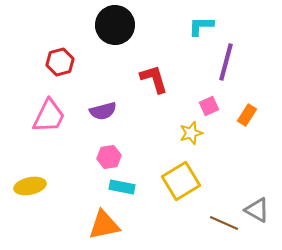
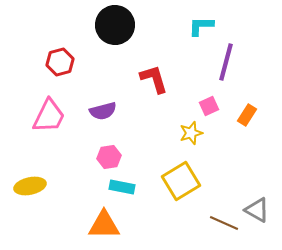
orange triangle: rotated 12 degrees clockwise
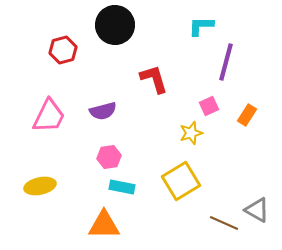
red hexagon: moved 3 px right, 12 px up
yellow ellipse: moved 10 px right
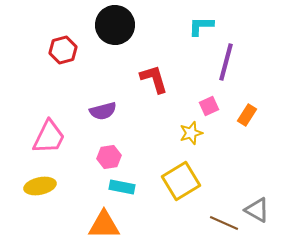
pink trapezoid: moved 21 px down
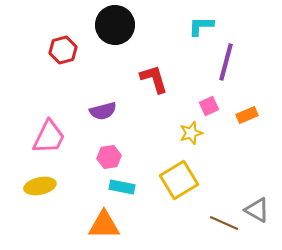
orange rectangle: rotated 35 degrees clockwise
yellow square: moved 2 px left, 1 px up
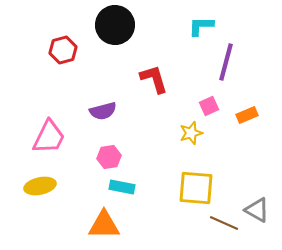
yellow square: moved 17 px right, 8 px down; rotated 36 degrees clockwise
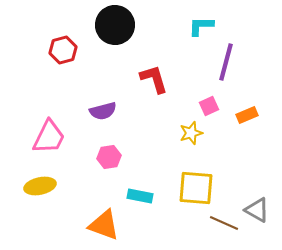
cyan rectangle: moved 18 px right, 9 px down
orange triangle: rotated 20 degrees clockwise
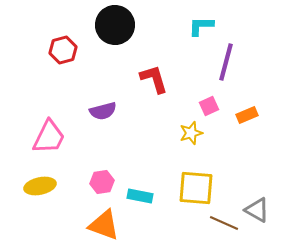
pink hexagon: moved 7 px left, 25 px down
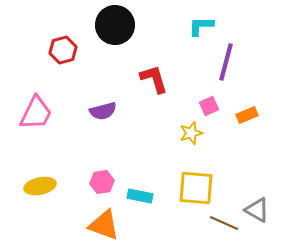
pink trapezoid: moved 13 px left, 24 px up
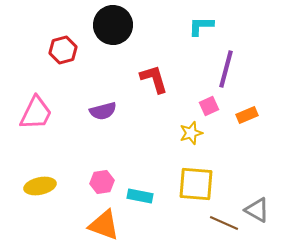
black circle: moved 2 px left
purple line: moved 7 px down
yellow square: moved 4 px up
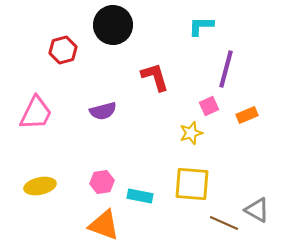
red L-shape: moved 1 px right, 2 px up
yellow square: moved 4 px left
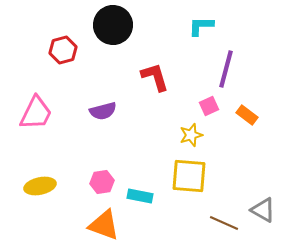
orange rectangle: rotated 60 degrees clockwise
yellow star: moved 2 px down
yellow square: moved 3 px left, 8 px up
gray triangle: moved 6 px right
